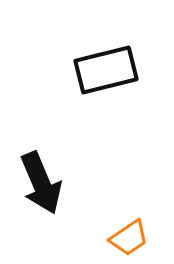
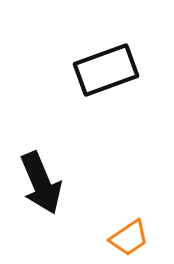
black rectangle: rotated 6 degrees counterclockwise
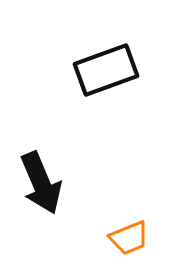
orange trapezoid: rotated 12 degrees clockwise
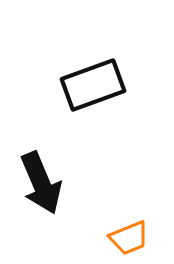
black rectangle: moved 13 px left, 15 px down
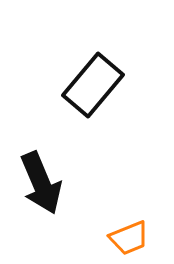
black rectangle: rotated 30 degrees counterclockwise
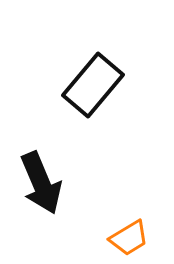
orange trapezoid: rotated 9 degrees counterclockwise
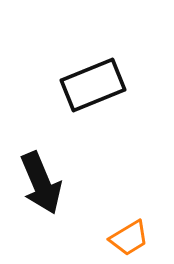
black rectangle: rotated 28 degrees clockwise
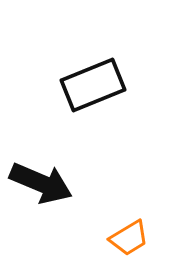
black arrow: rotated 44 degrees counterclockwise
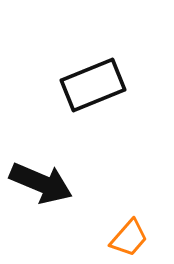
orange trapezoid: rotated 18 degrees counterclockwise
